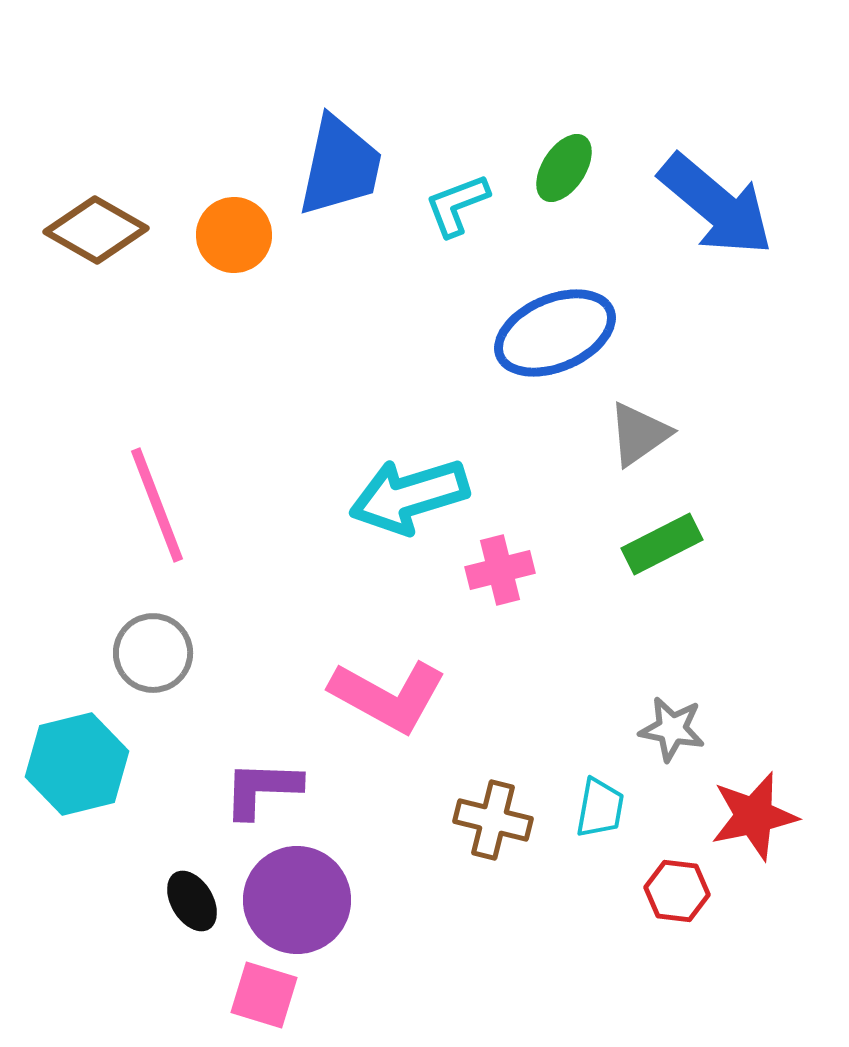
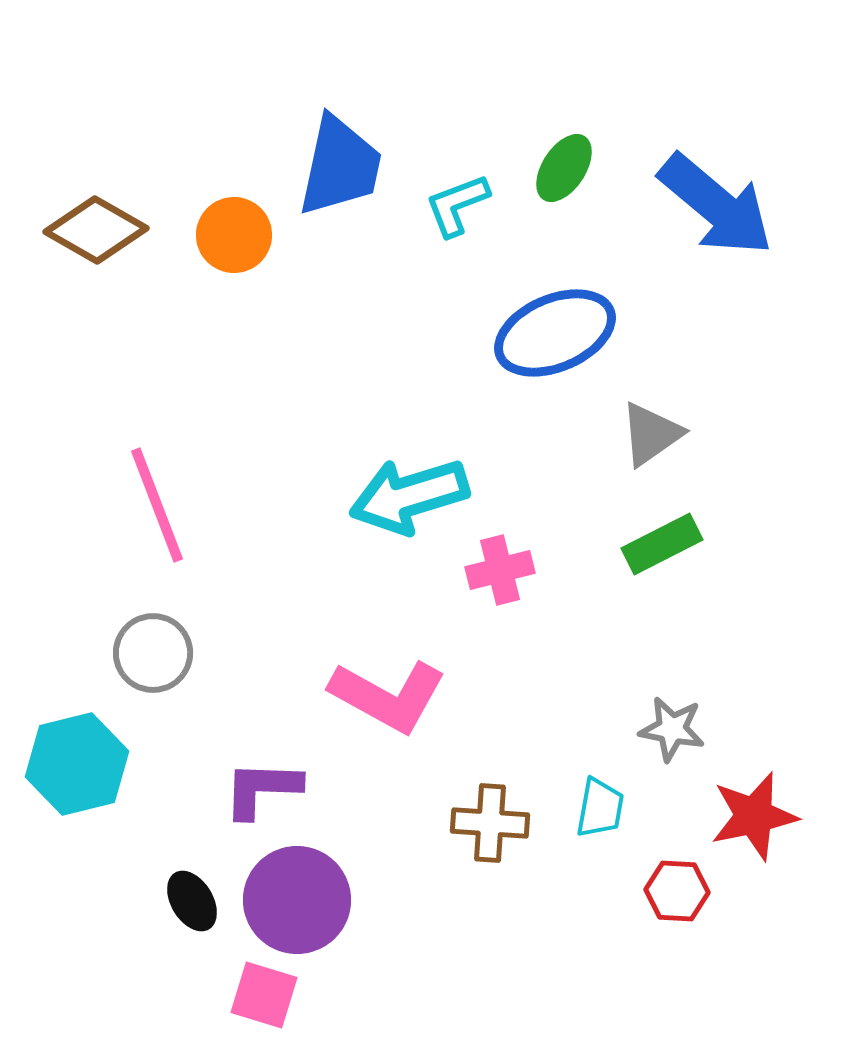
gray triangle: moved 12 px right
brown cross: moved 3 px left, 3 px down; rotated 10 degrees counterclockwise
red hexagon: rotated 4 degrees counterclockwise
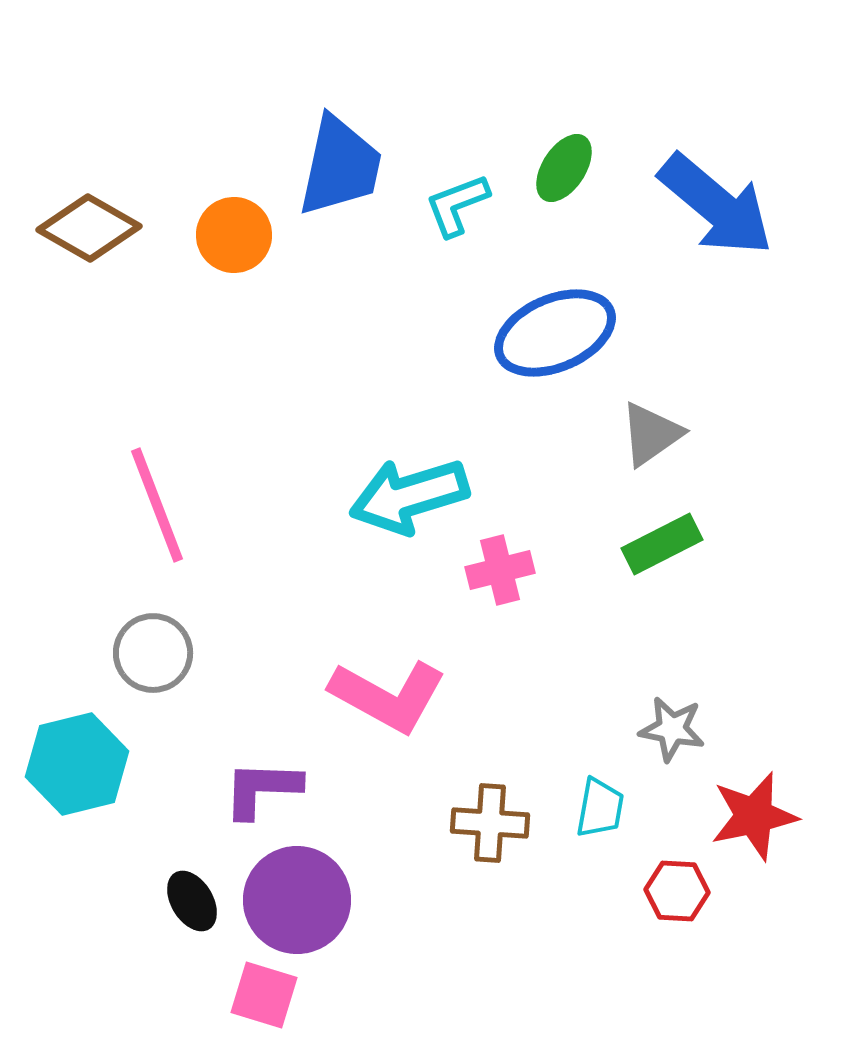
brown diamond: moved 7 px left, 2 px up
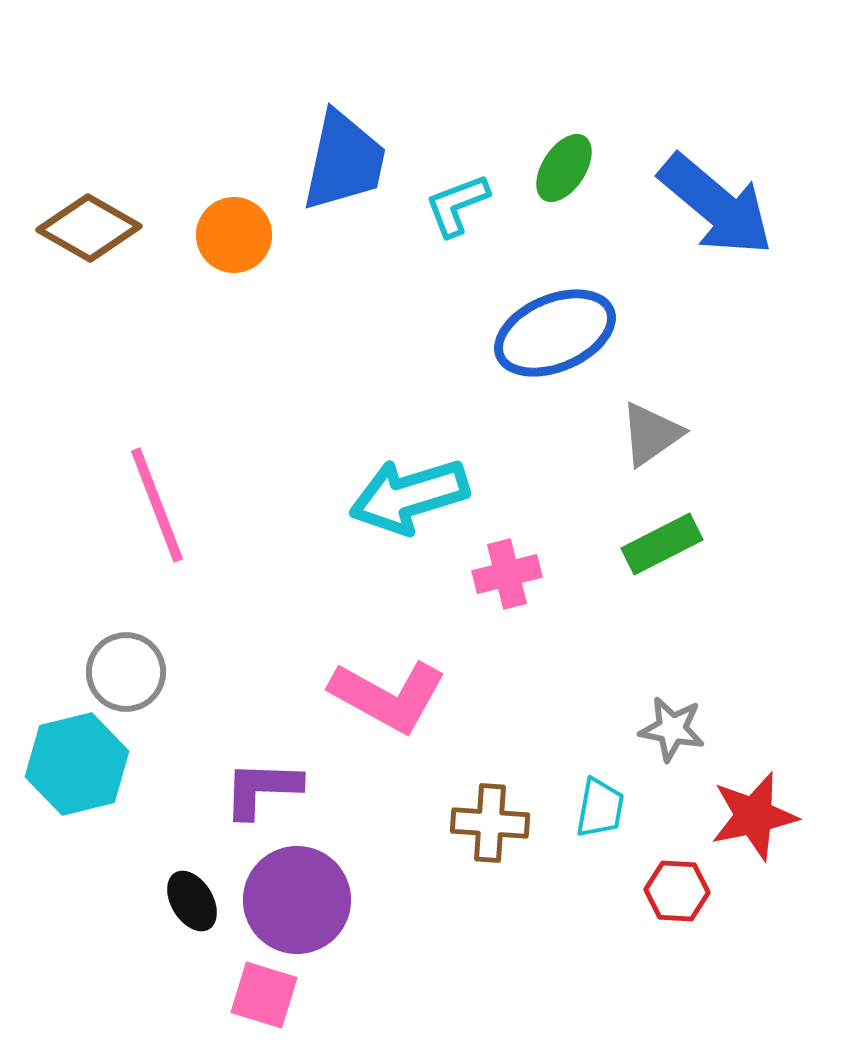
blue trapezoid: moved 4 px right, 5 px up
pink cross: moved 7 px right, 4 px down
gray circle: moved 27 px left, 19 px down
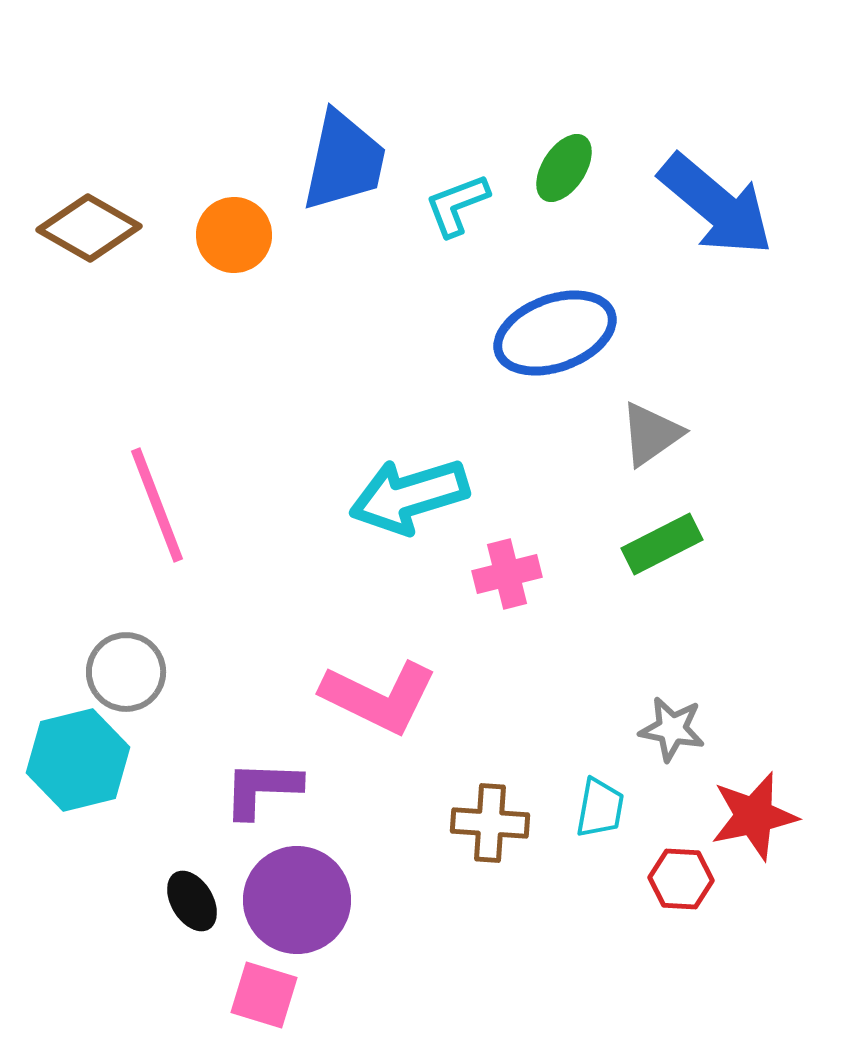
blue ellipse: rotated 3 degrees clockwise
pink L-shape: moved 9 px left, 1 px down; rotated 3 degrees counterclockwise
cyan hexagon: moved 1 px right, 4 px up
red hexagon: moved 4 px right, 12 px up
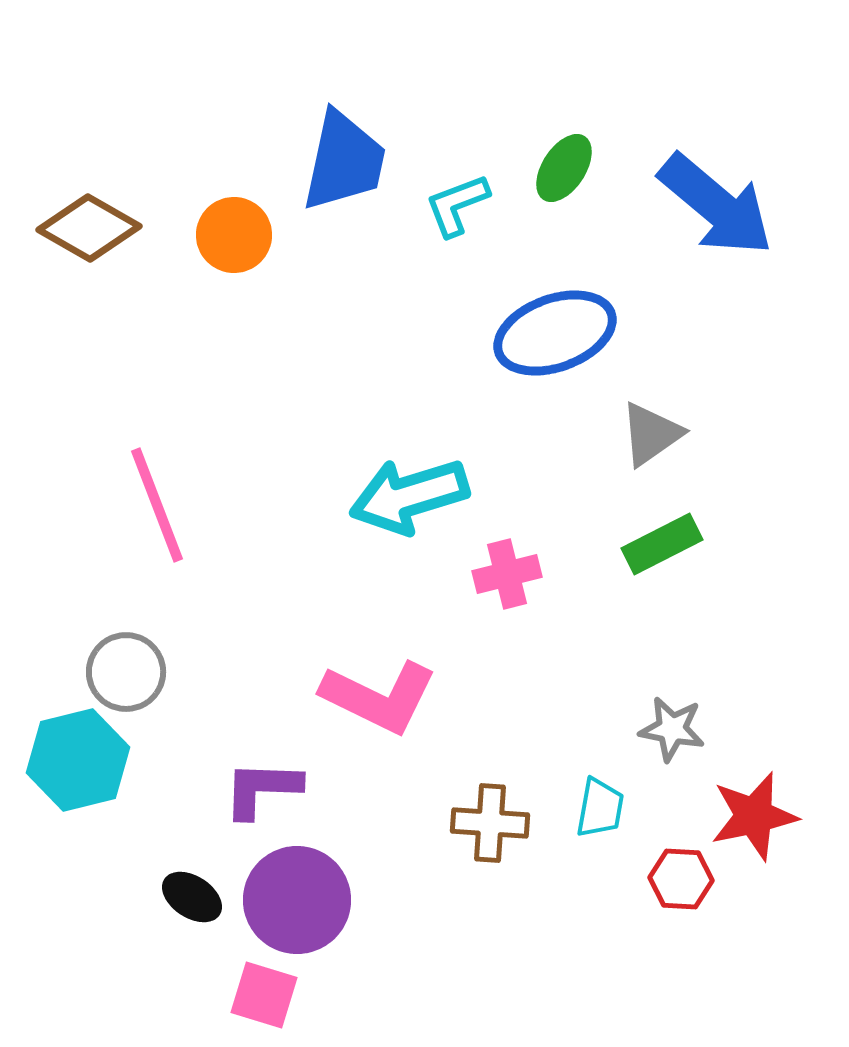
black ellipse: moved 4 px up; rotated 26 degrees counterclockwise
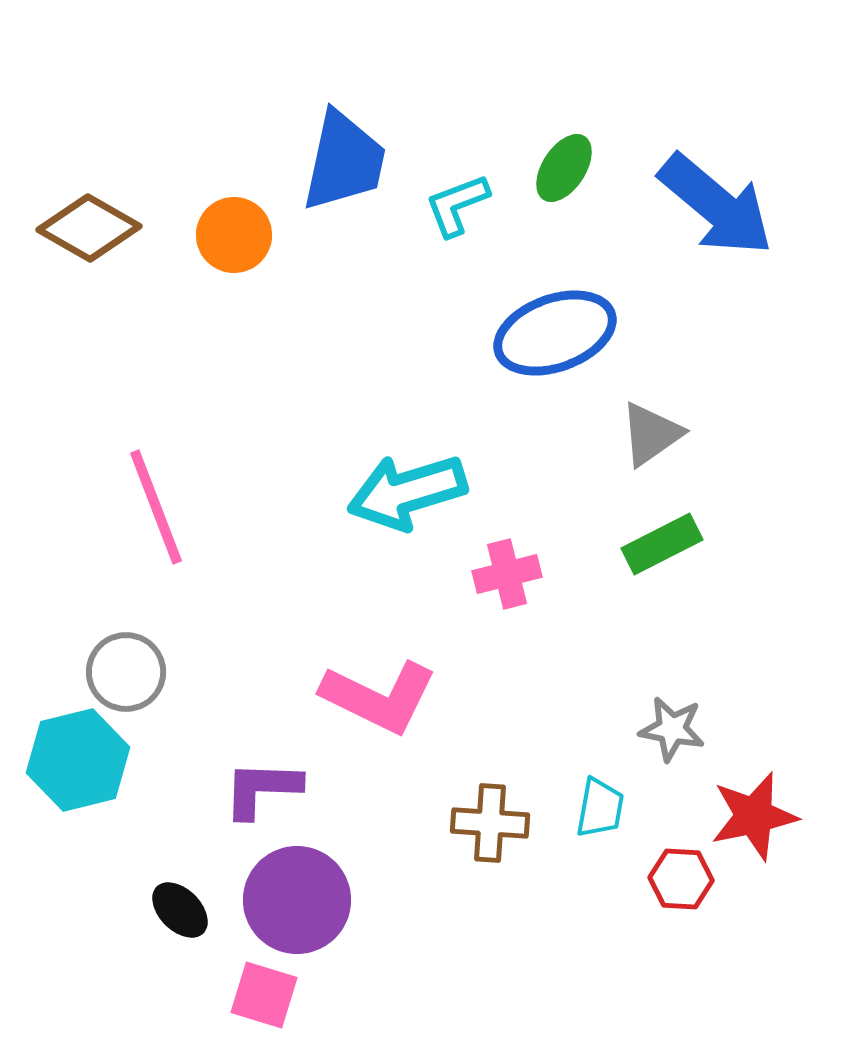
cyan arrow: moved 2 px left, 4 px up
pink line: moved 1 px left, 2 px down
black ellipse: moved 12 px left, 13 px down; rotated 12 degrees clockwise
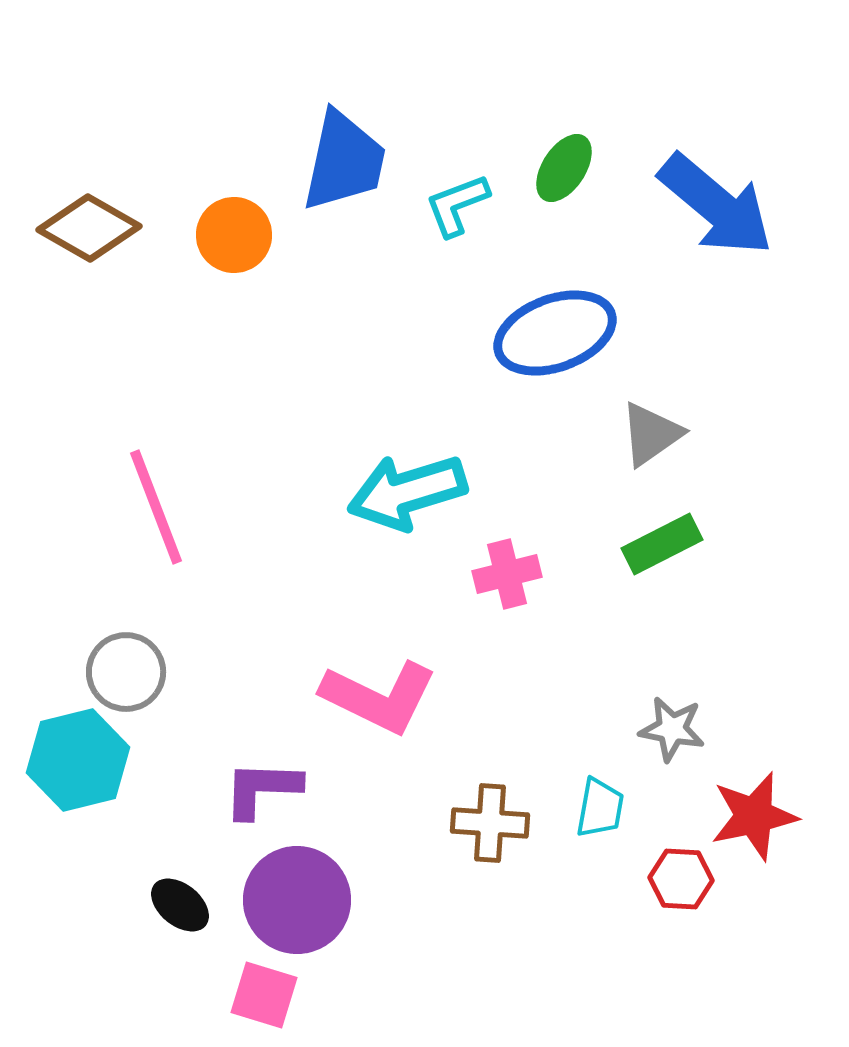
black ellipse: moved 5 px up; rotated 6 degrees counterclockwise
